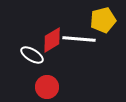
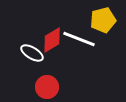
white line: rotated 16 degrees clockwise
white ellipse: moved 2 px up
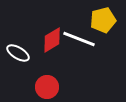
white ellipse: moved 14 px left
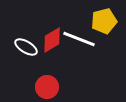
yellow pentagon: moved 1 px right, 1 px down
white ellipse: moved 8 px right, 6 px up
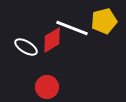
white line: moved 7 px left, 11 px up
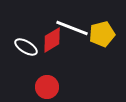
yellow pentagon: moved 2 px left, 13 px down
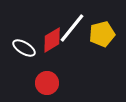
white line: rotated 72 degrees counterclockwise
white ellipse: moved 2 px left, 1 px down
red circle: moved 4 px up
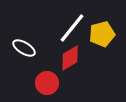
red diamond: moved 18 px right, 18 px down
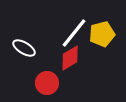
white line: moved 2 px right, 5 px down
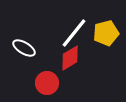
yellow pentagon: moved 4 px right, 1 px up
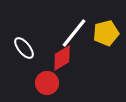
white ellipse: rotated 20 degrees clockwise
red diamond: moved 8 px left
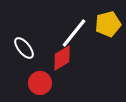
yellow pentagon: moved 2 px right, 9 px up
red circle: moved 7 px left
